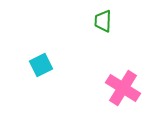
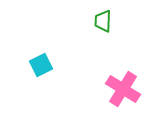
pink cross: moved 1 px down
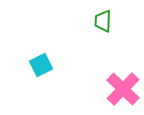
pink cross: rotated 12 degrees clockwise
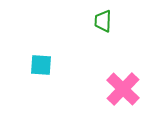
cyan square: rotated 30 degrees clockwise
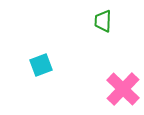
cyan square: rotated 25 degrees counterclockwise
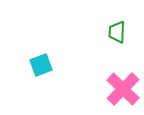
green trapezoid: moved 14 px right, 11 px down
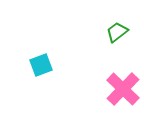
green trapezoid: rotated 50 degrees clockwise
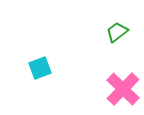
cyan square: moved 1 px left, 3 px down
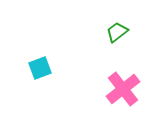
pink cross: rotated 8 degrees clockwise
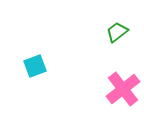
cyan square: moved 5 px left, 2 px up
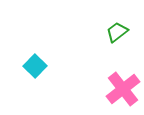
cyan square: rotated 25 degrees counterclockwise
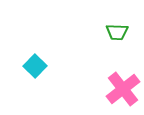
green trapezoid: rotated 140 degrees counterclockwise
